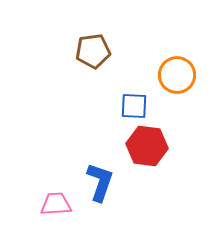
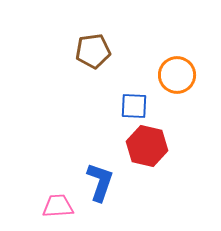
red hexagon: rotated 6 degrees clockwise
pink trapezoid: moved 2 px right, 2 px down
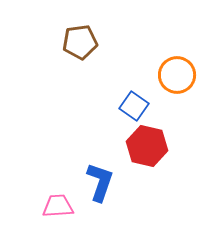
brown pentagon: moved 13 px left, 9 px up
blue square: rotated 32 degrees clockwise
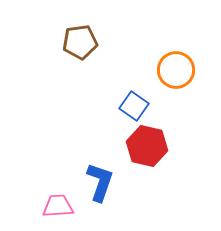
orange circle: moved 1 px left, 5 px up
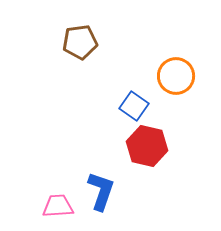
orange circle: moved 6 px down
blue L-shape: moved 1 px right, 9 px down
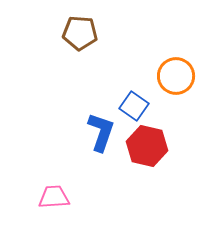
brown pentagon: moved 9 px up; rotated 12 degrees clockwise
blue L-shape: moved 59 px up
pink trapezoid: moved 4 px left, 9 px up
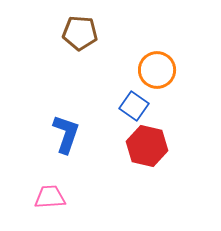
orange circle: moved 19 px left, 6 px up
blue L-shape: moved 35 px left, 2 px down
pink trapezoid: moved 4 px left
